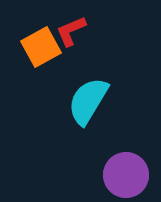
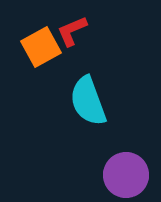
red L-shape: moved 1 px right
cyan semicircle: rotated 51 degrees counterclockwise
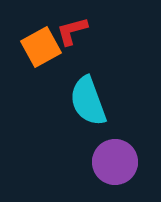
red L-shape: rotated 8 degrees clockwise
purple circle: moved 11 px left, 13 px up
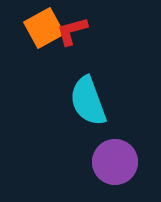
orange square: moved 3 px right, 19 px up
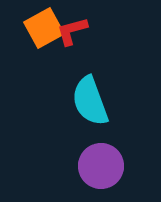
cyan semicircle: moved 2 px right
purple circle: moved 14 px left, 4 px down
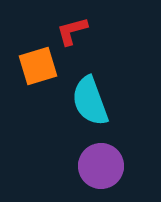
orange square: moved 6 px left, 38 px down; rotated 12 degrees clockwise
